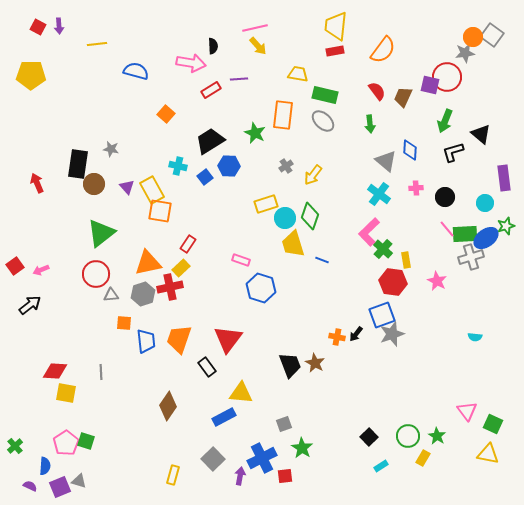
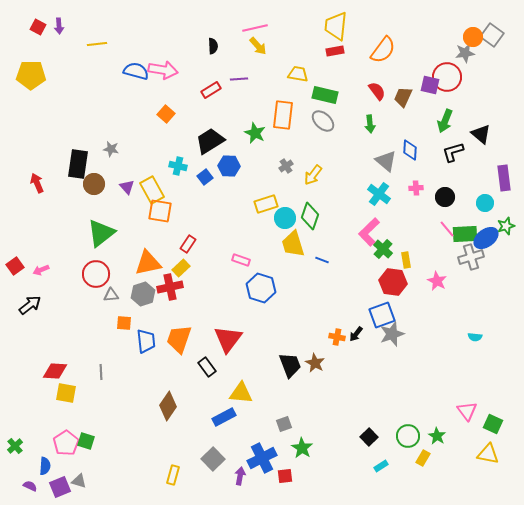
pink arrow at (191, 63): moved 28 px left, 7 px down
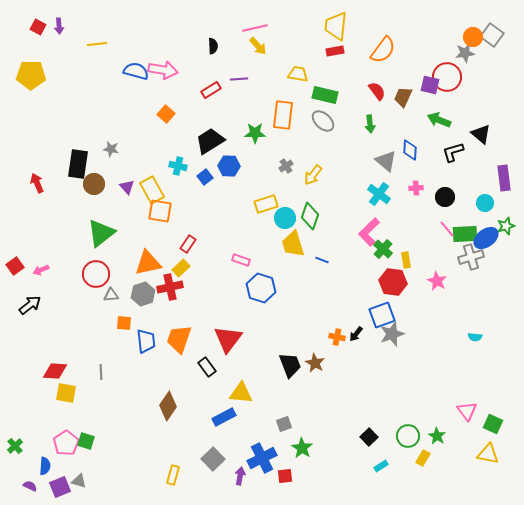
green arrow at (445, 121): moved 6 px left, 1 px up; rotated 90 degrees clockwise
green star at (255, 133): rotated 25 degrees counterclockwise
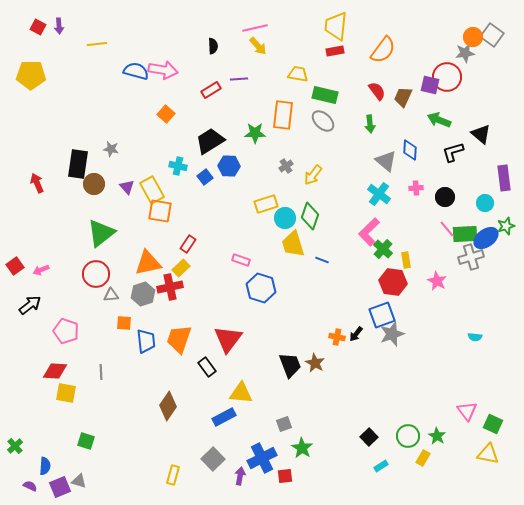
pink pentagon at (66, 443): moved 112 px up; rotated 20 degrees counterclockwise
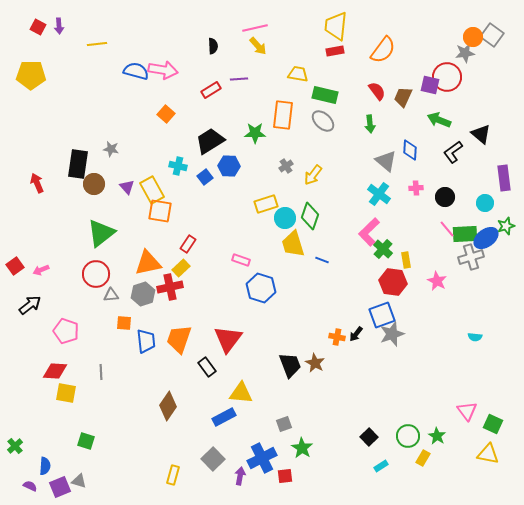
black L-shape at (453, 152): rotated 20 degrees counterclockwise
